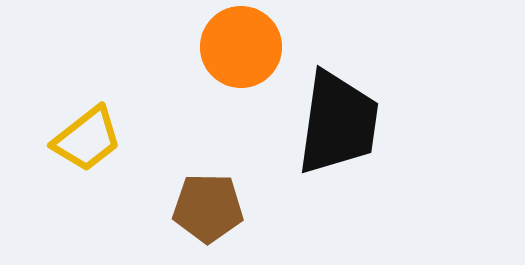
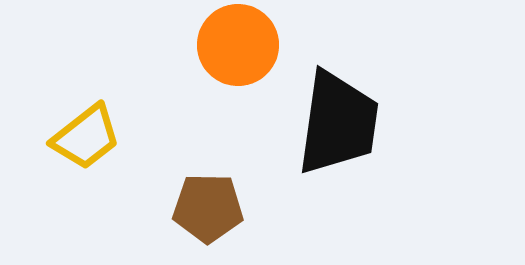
orange circle: moved 3 px left, 2 px up
yellow trapezoid: moved 1 px left, 2 px up
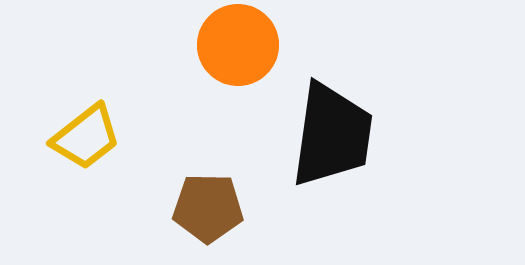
black trapezoid: moved 6 px left, 12 px down
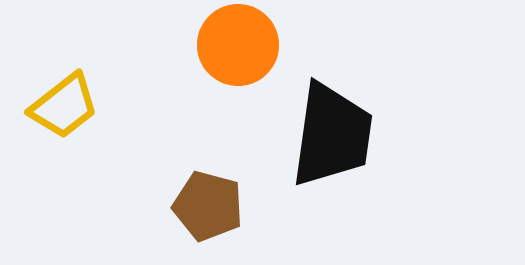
yellow trapezoid: moved 22 px left, 31 px up
brown pentagon: moved 2 px up; rotated 14 degrees clockwise
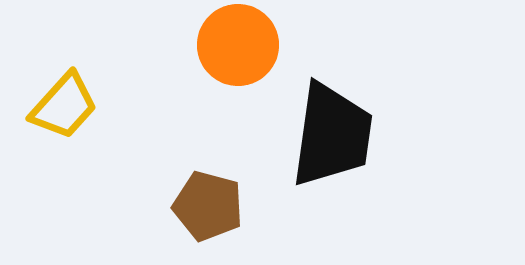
yellow trapezoid: rotated 10 degrees counterclockwise
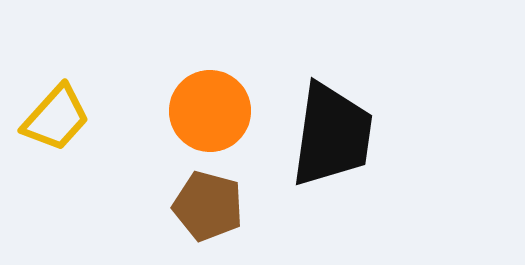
orange circle: moved 28 px left, 66 px down
yellow trapezoid: moved 8 px left, 12 px down
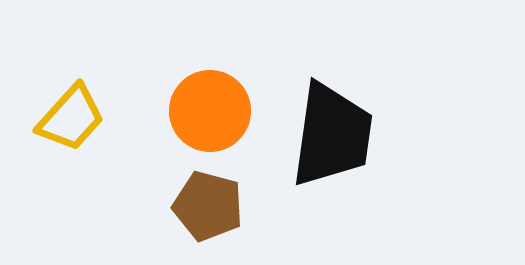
yellow trapezoid: moved 15 px right
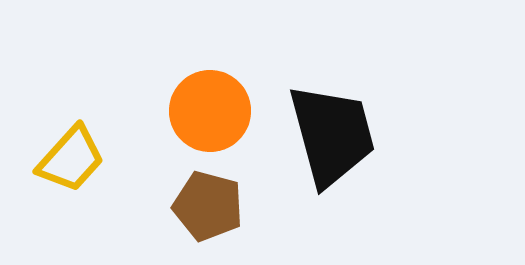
yellow trapezoid: moved 41 px down
black trapezoid: rotated 23 degrees counterclockwise
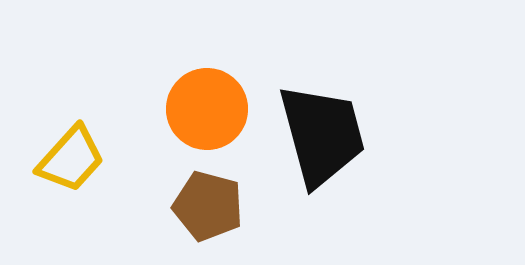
orange circle: moved 3 px left, 2 px up
black trapezoid: moved 10 px left
